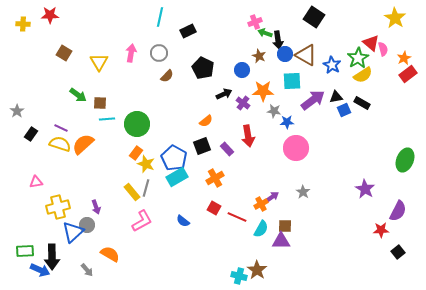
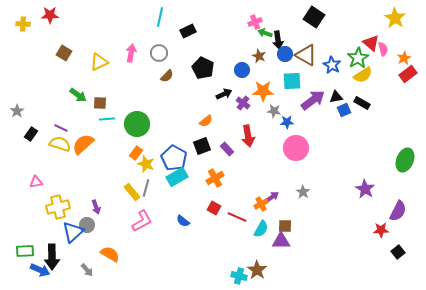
yellow triangle at (99, 62): rotated 36 degrees clockwise
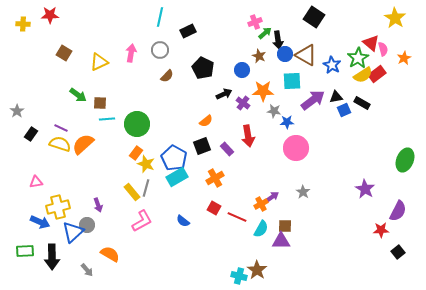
green arrow at (265, 33): rotated 120 degrees clockwise
gray circle at (159, 53): moved 1 px right, 3 px up
red rectangle at (408, 74): moved 31 px left
purple arrow at (96, 207): moved 2 px right, 2 px up
blue arrow at (40, 270): moved 48 px up
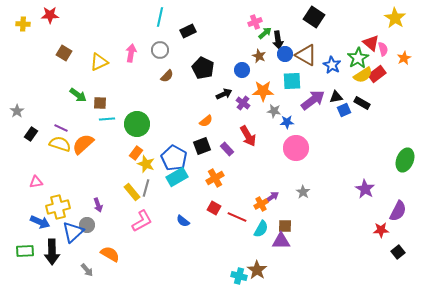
red arrow at (248, 136): rotated 20 degrees counterclockwise
black arrow at (52, 257): moved 5 px up
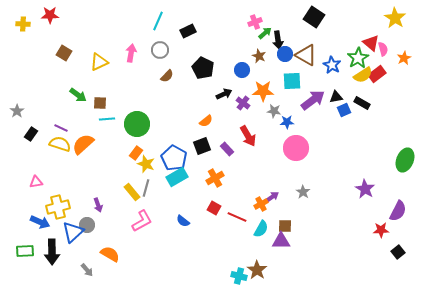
cyan line at (160, 17): moved 2 px left, 4 px down; rotated 12 degrees clockwise
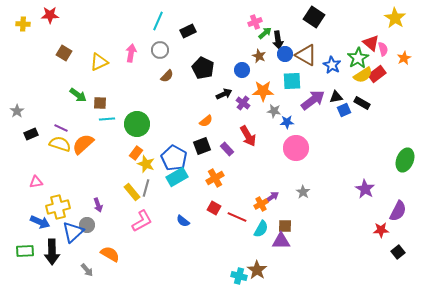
black rectangle at (31, 134): rotated 32 degrees clockwise
